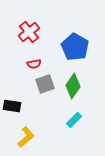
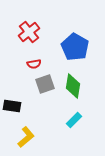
green diamond: rotated 25 degrees counterclockwise
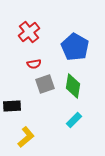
black rectangle: rotated 12 degrees counterclockwise
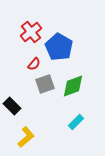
red cross: moved 2 px right
blue pentagon: moved 16 px left
red semicircle: rotated 40 degrees counterclockwise
green diamond: rotated 60 degrees clockwise
black rectangle: rotated 48 degrees clockwise
cyan rectangle: moved 2 px right, 2 px down
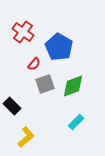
red cross: moved 8 px left; rotated 15 degrees counterclockwise
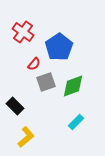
blue pentagon: rotated 8 degrees clockwise
gray square: moved 1 px right, 2 px up
black rectangle: moved 3 px right
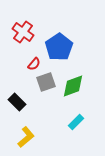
black rectangle: moved 2 px right, 4 px up
